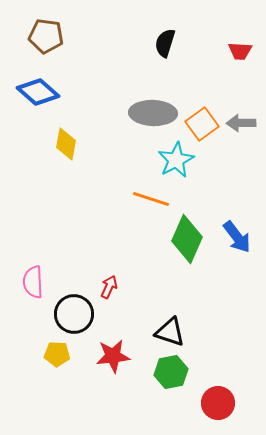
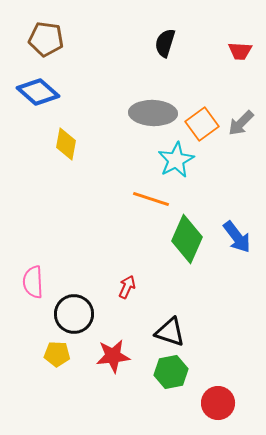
brown pentagon: moved 3 px down
gray arrow: rotated 44 degrees counterclockwise
red arrow: moved 18 px right
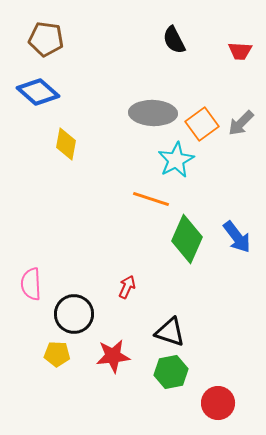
black semicircle: moved 9 px right, 3 px up; rotated 44 degrees counterclockwise
pink semicircle: moved 2 px left, 2 px down
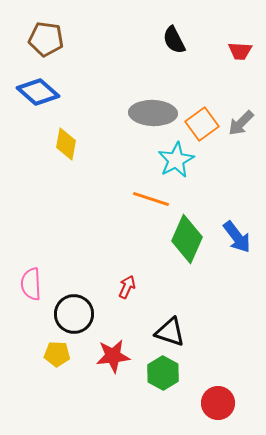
green hexagon: moved 8 px left, 1 px down; rotated 20 degrees counterclockwise
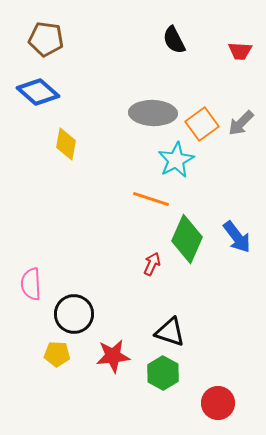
red arrow: moved 25 px right, 23 px up
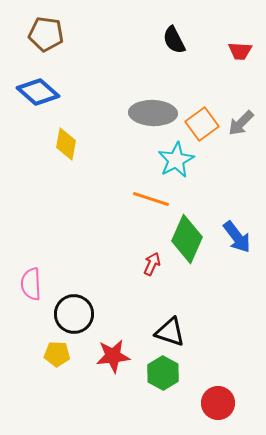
brown pentagon: moved 5 px up
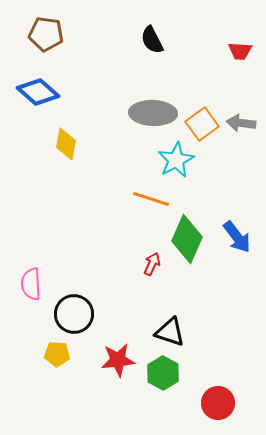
black semicircle: moved 22 px left
gray arrow: rotated 52 degrees clockwise
red star: moved 5 px right, 4 px down
